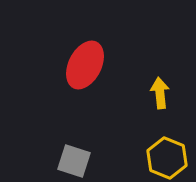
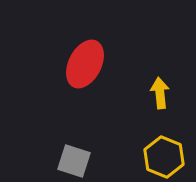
red ellipse: moved 1 px up
yellow hexagon: moved 3 px left, 1 px up
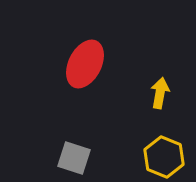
yellow arrow: rotated 16 degrees clockwise
gray square: moved 3 px up
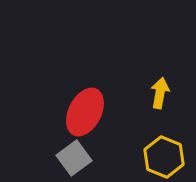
red ellipse: moved 48 px down
gray square: rotated 36 degrees clockwise
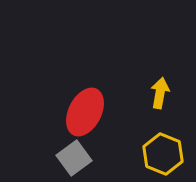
yellow hexagon: moved 1 px left, 3 px up
